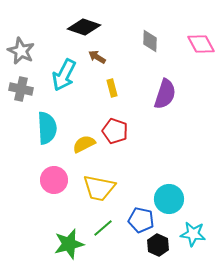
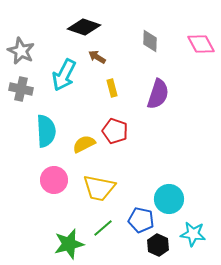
purple semicircle: moved 7 px left
cyan semicircle: moved 1 px left, 3 px down
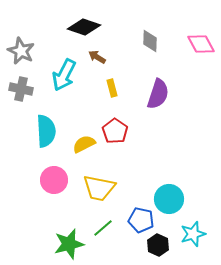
red pentagon: rotated 15 degrees clockwise
cyan star: rotated 25 degrees counterclockwise
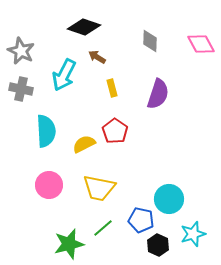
pink circle: moved 5 px left, 5 px down
